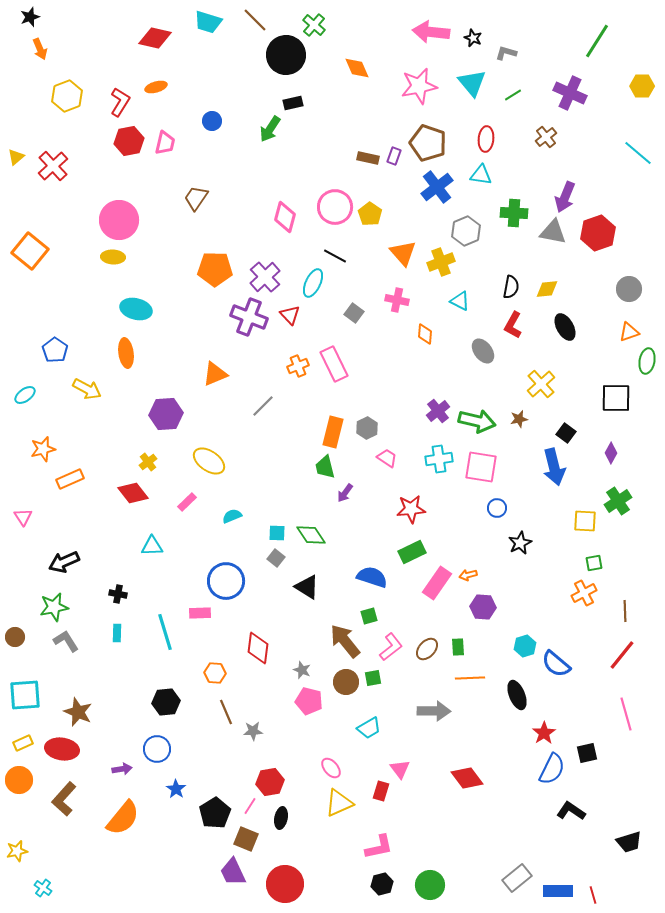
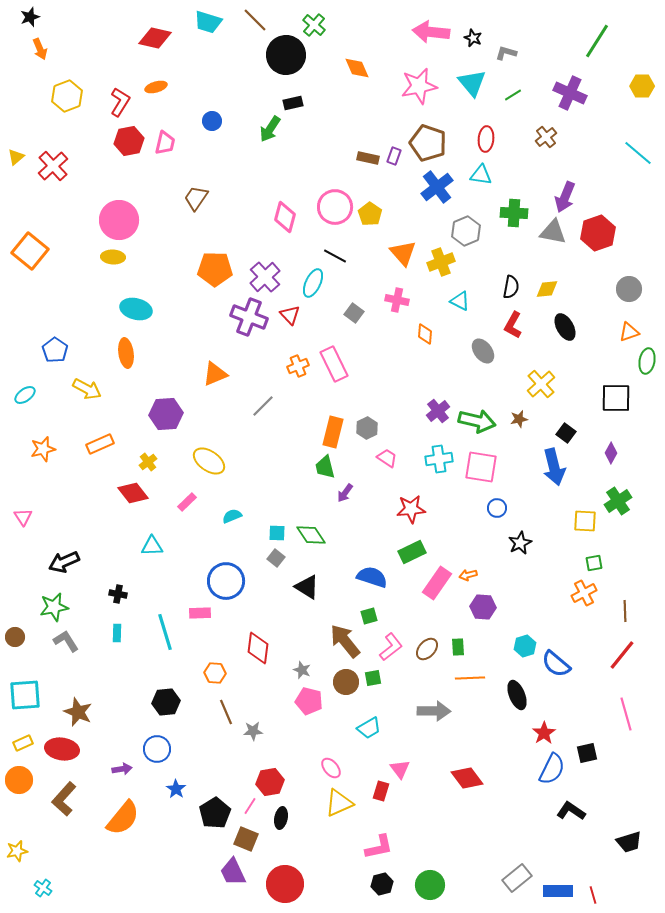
orange rectangle at (70, 479): moved 30 px right, 35 px up
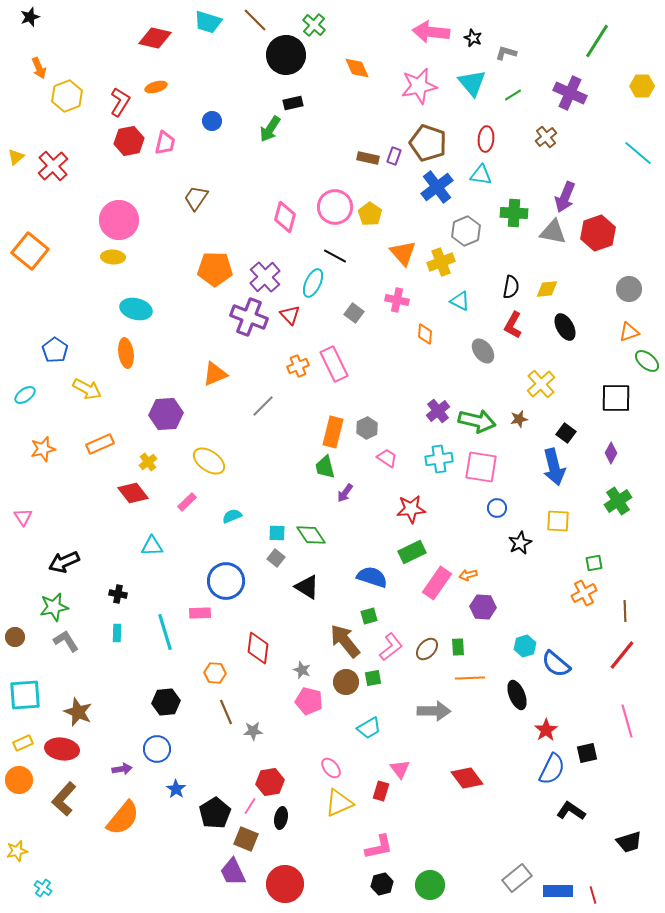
orange arrow at (40, 49): moved 1 px left, 19 px down
green ellipse at (647, 361): rotated 60 degrees counterclockwise
yellow square at (585, 521): moved 27 px left
pink line at (626, 714): moved 1 px right, 7 px down
red star at (544, 733): moved 2 px right, 3 px up
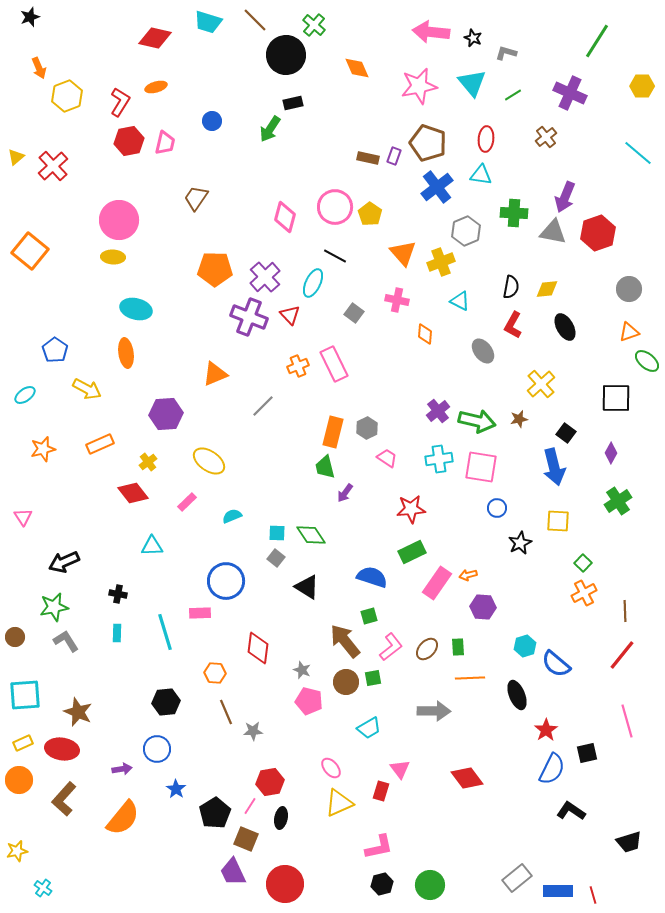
green square at (594, 563): moved 11 px left; rotated 36 degrees counterclockwise
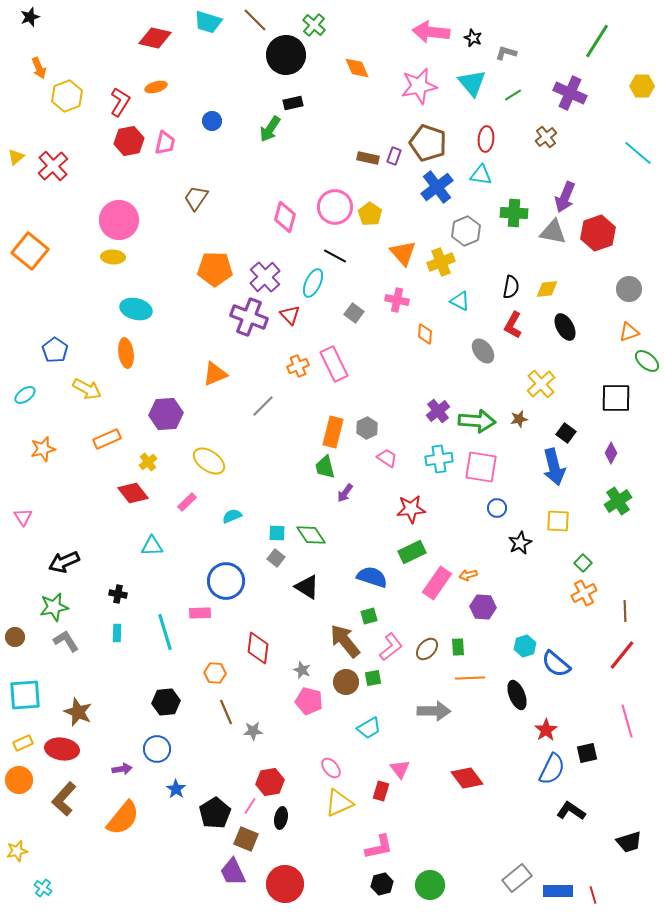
green arrow at (477, 421): rotated 9 degrees counterclockwise
orange rectangle at (100, 444): moved 7 px right, 5 px up
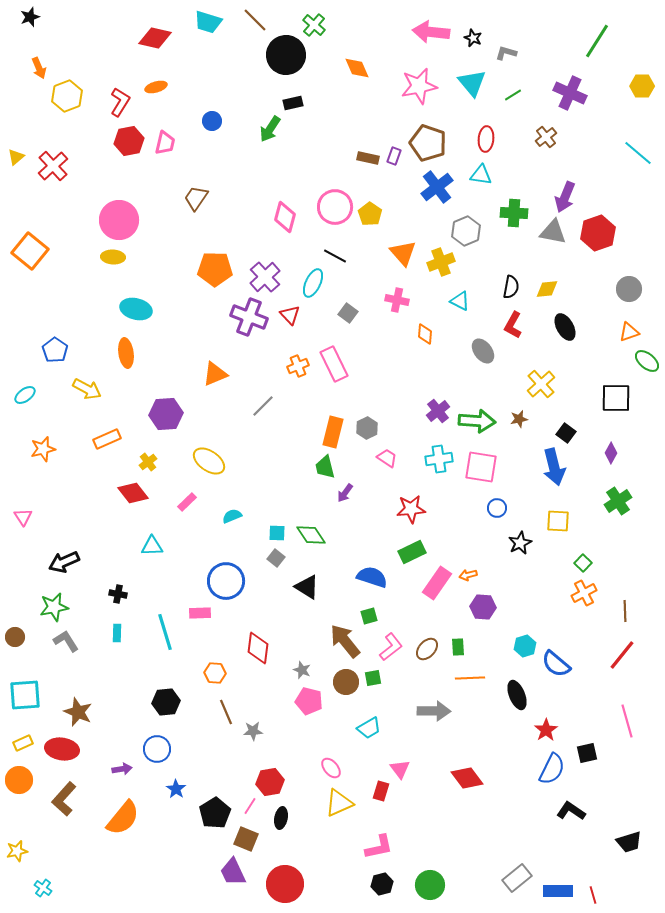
gray square at (354, 313): moved 6 px left
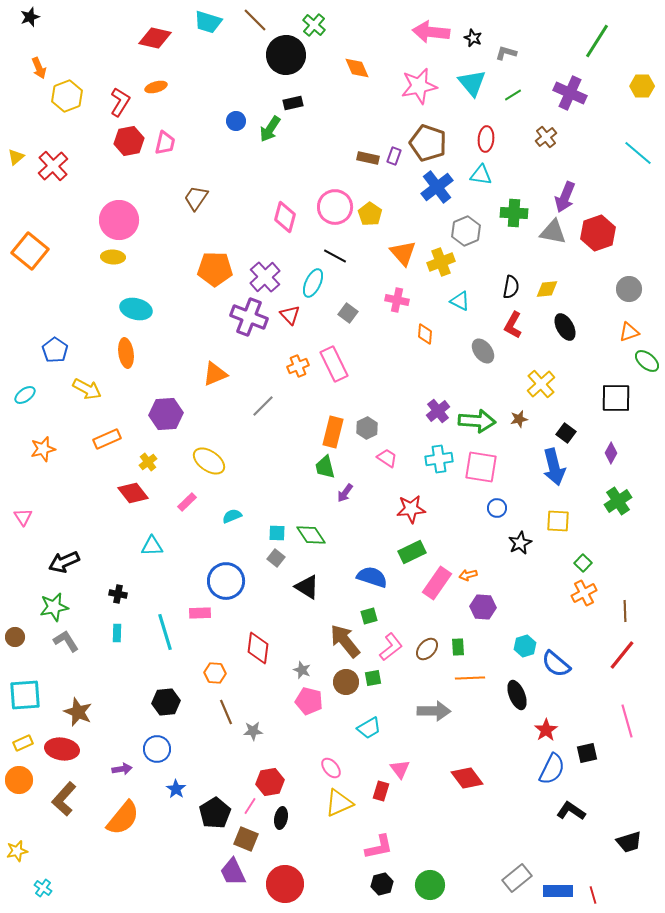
blue circle at (212, 121): moved 24 px right
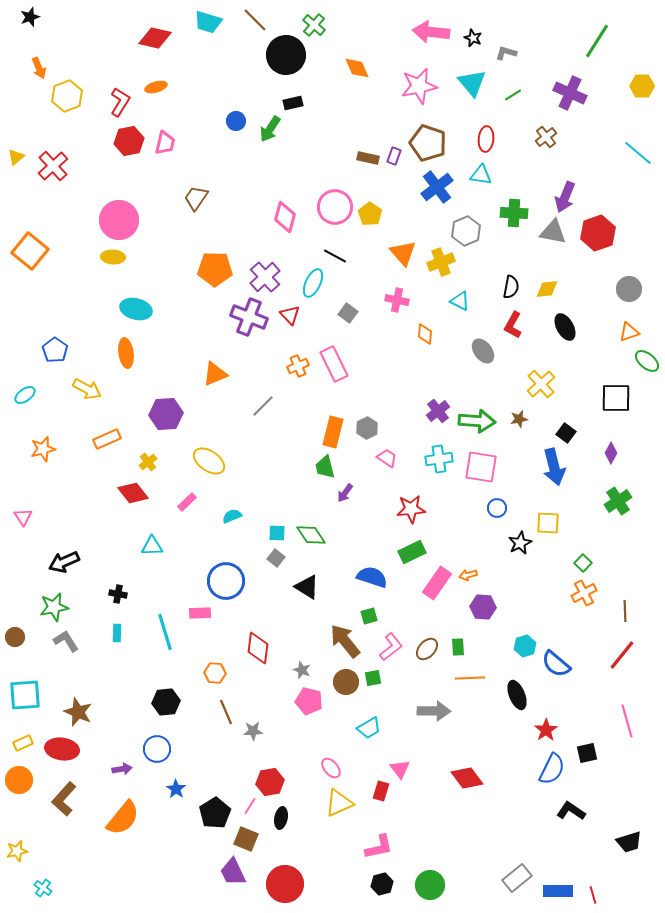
yellow square at (558, 521): moved 10 px left, 2 px down
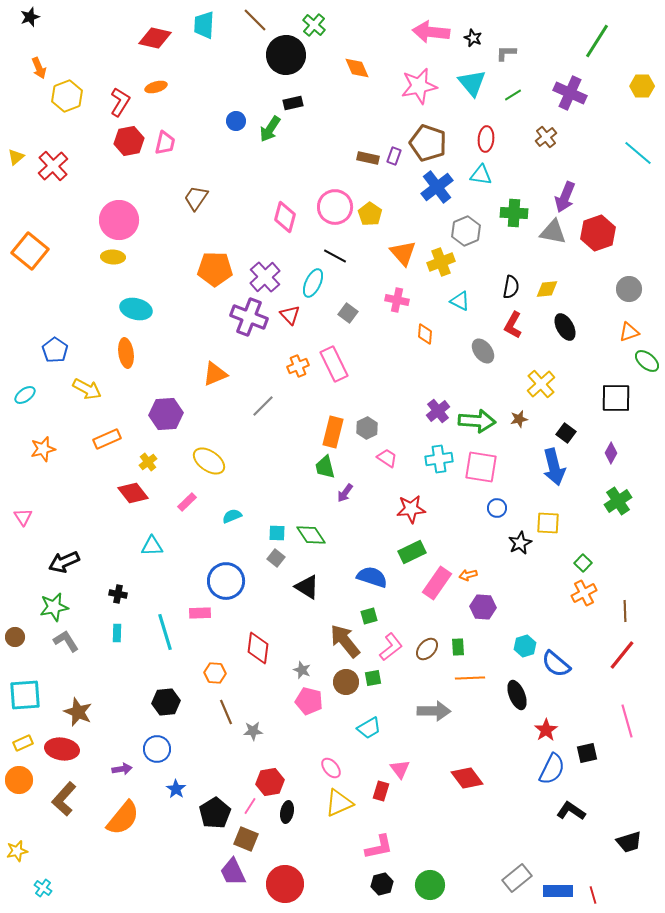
cyan trapezoid at (208, 22): moved 4 px left, 3 px down; rotated 76 degrees clockwise
gray L-shape at (506, 53): rotated 15 degrees counterclockwise
black ellipse at (281, 818): moved 6 px right, 6 px up
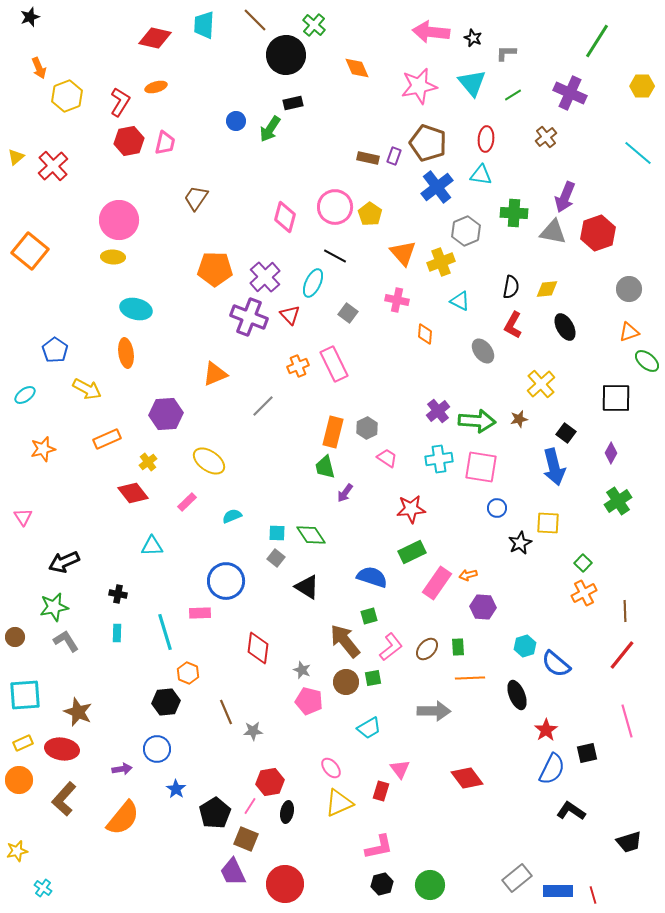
orange hexagon at (215, 673): moved 27 px left; rotated 20 degrees clockwise
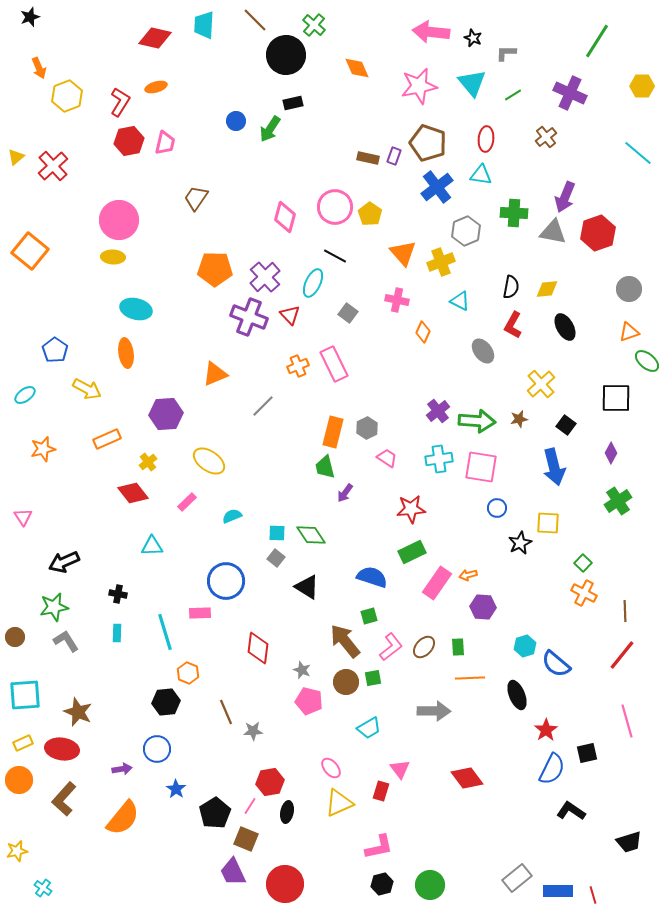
orange diamond at (425, 334): moved 2 px left, 2 px up; rotated 20 degrees clockwise
black square at (566, 433): moved 8 px up
orange cross at (584, 593): rotated 35 degrees counterclockwise
brown ellipse at (427, 649): moved 3 px left, 2 px up
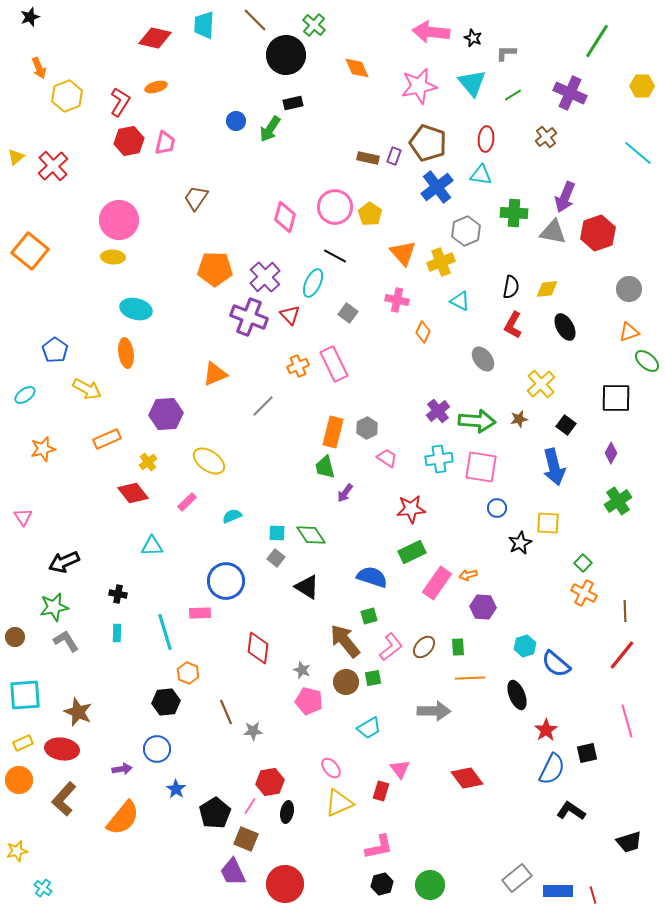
gray ellipse at (483, 351): moved 8 px down
